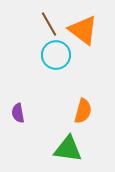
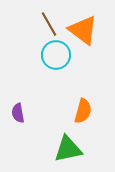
green triangle: rotated 20 degrees counterclockwise
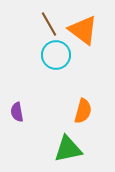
purple semicircle: moved 1 px left, 1 px up
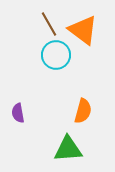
purple semicircle: moved 1 px right, 1 px down
green triangle: rotated 8 degrees clockwise
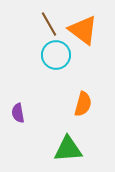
orange semicircle: moved 7 px up
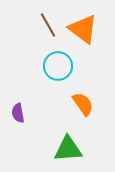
brown line: moved 1 px left, 1 px down
orange triangle: moved 1 px up
cyan circle: moved 2 px right, 11 px down
orange semicircle: rotated 50 degrees counterclockwise
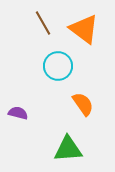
brown line: moved 5 px left, 2 px up
orange triangle: moved 1 px right
purple semicircle: rotated 114 degrees clockwise
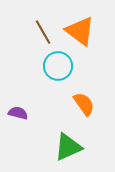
brown line: moved 9 px down
orange triangle: moved 4 px left, 2 px down
orange semicircle: moved 1 px right
green triangle: moved 2 px up; rotated 20 degrees counterclockwise
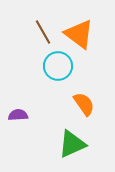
orange triangle: moved 1 px left, 3 px down
purple semicircle: moved 2 px down; rotated 18 degrees counterclockwise
green triangle: moved 4 px right, 3 px up
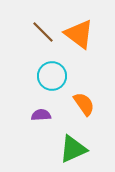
brown line: rotated 15 degrees counterclockwise
cyan circle: moved 6 px left, 10 px down
purple semicircle: moved 23 px right
green triangle: moved 1 px right, 5 px down
